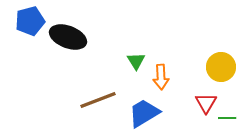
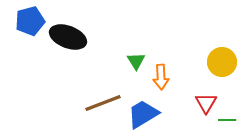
yellow circle: moved 1 px right, 5 px up
brown line: moved 5 px right, 3 px down
blue trapezoid: moved 1 px left, 1 px down
green line: moved 2 px down
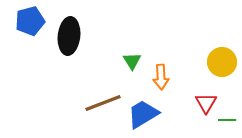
black ellipse: moved 1 px right, 1 px up; rotated 75 degrees clockwise
green triangle: moved 4 px left
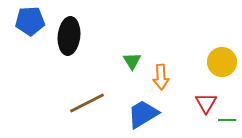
blue pentagon: rotated 12 degrees clockwise
brown line: moved 16 px left; rotated 6 degrees counterclockwise
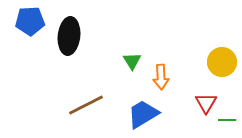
brown line: moved 1 px left, 2 px down
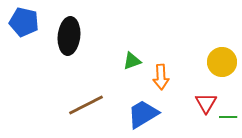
blue pentagon: moved 6 px left, 1 px down; rotated 16 degrees clockwise
green triangle: rotated 42 degrees clockwise
green line: moved 1 px right, 3 px up
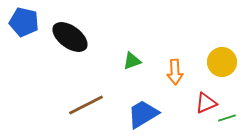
black ellipse: moved 1 px right, 1 px down; rotated 60 degrees counterclockwise
orange arrow: moved 14 px right, 5 px up
red triangle: rotated 35 degrees clockwise
green line: moved 1 px left, 1 px down; rotated 18 degrees counterclockwise
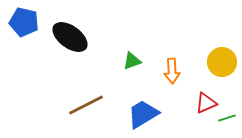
orange arrow: moved 3 px left, 1 px up
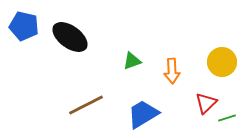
blue pentagon: moved 4 px down
red triangle: rotated 20 degrees counterclockwise
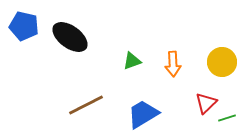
orange arrow: moved 1 px right, 7 px up
